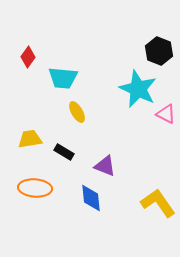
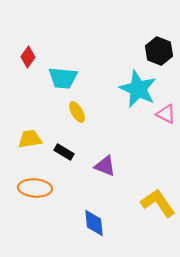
blue diamond: moved 3 px right, 25 px down
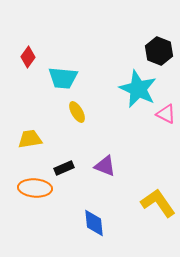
black rectangle: moved 16 px down; rotated 54 degrees counterclockwise
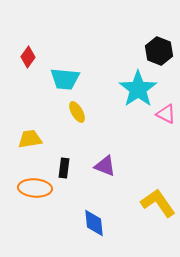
cyan trapezoid: moved 2 px right, 1 px down
cyan star: rotated 12 degrees clockwise
black rectangle: rotated 60 degrees counterclockwise
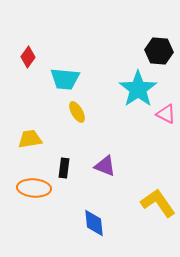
black hexagon: rotated 16 degrees counterclockwise
orange ellipse: moved 1 px left
